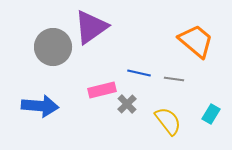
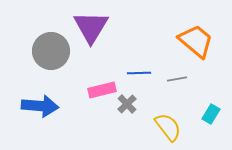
purple triangle: rotated 24 degrees counterclockwise
gray circle: moved 2 px left, 4 px down
blue line: rotated 15 degrees counterclockwise
gray line: moved 3 px right; rotated 18 degrees counterclockwise
yellow semicircle: moved 6 px down
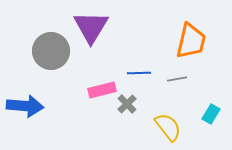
orange trapezoid: moved 5 px left; rotated 63 degrees clockwise
blue arrow: moved 15 px left
